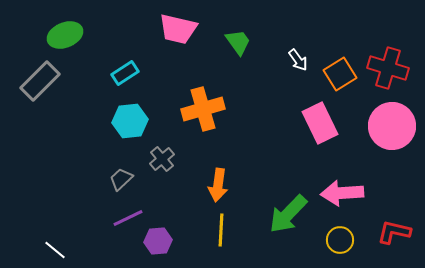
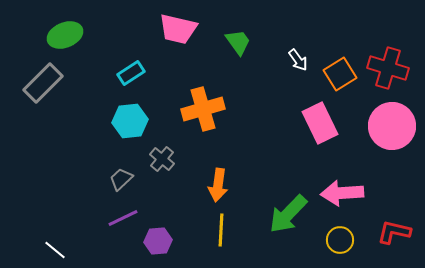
cyan rectangle: moved 6 px right
gray rectangle: moved 3 px right, 2 px down
gray cross: rotated 10 degrees counterclockwise
purple line: moved 5 px left
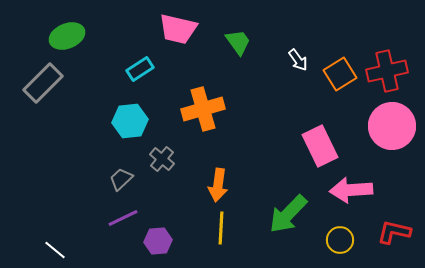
green ellipse: moved 2 px right, 1 px down
red cross: moved 1 px left, 3 px down; rotated 30 degrees counterclockwise
cyan rectangle: moved 9 px right, 4 px up
pink rectangle: moved 23 px down
pink arrow: moved 9 px right, 3 px up
yellow line: moved 2 px up
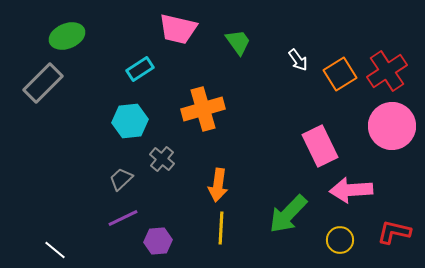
red cross: rotated 21 degrees counterclockwise
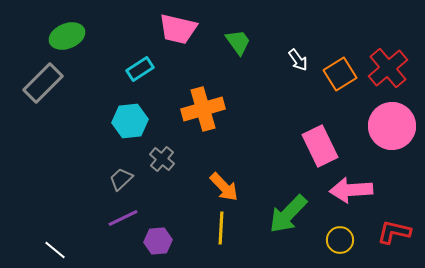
red cross: moved 1 px right, 3 px up; rotated 6 degrees counterclockwise
orange arrow: moved 6 px right, 2 px down; rotated 52 degrees counterclockwise
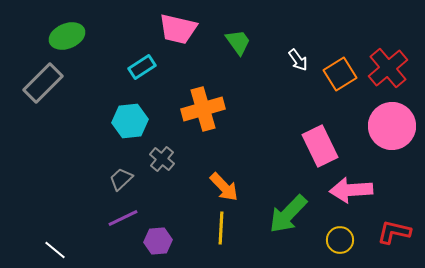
cyan rectangle: moved 2 px right, 2 px up
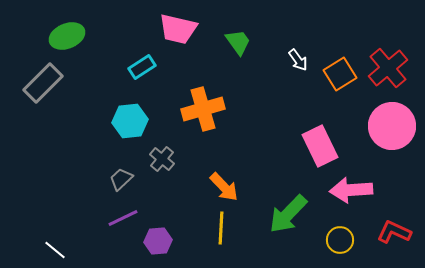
red L-shape: rotated 12 degrees clockwise
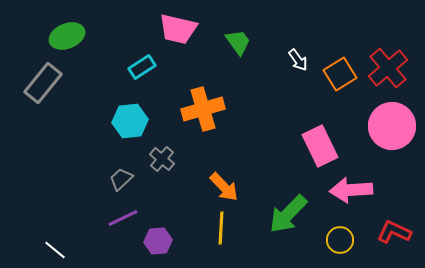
gray rectangle: rotated 6 degrees counterclockwise
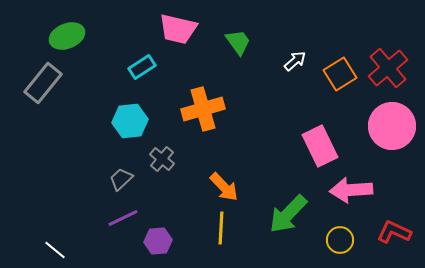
white arrow: moved 3 px left, 1 px down; rotated 95 degrees counterclockwise
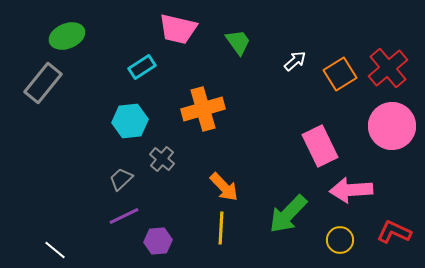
purple line: moved 1 px right, 2 px up
